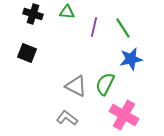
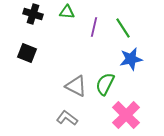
pink cross: moved 2 px right; rotated 16 degrees clockwise
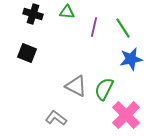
green semicircle: moved 1 px left, 5 px down
gray L-shape: moved 11 px left
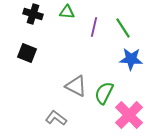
blue star: rotated 15 degrees clockwise
green semicircle: moved 4 px down
pink cross: moved 3 px right
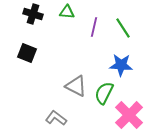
blue star: moved 10 px left, 6 px down
